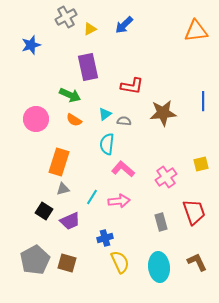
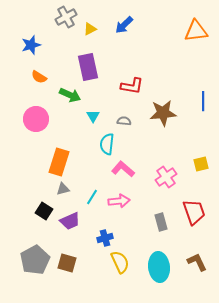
cyan triangle: moved 12 px left, 2 px down; rotated 24 degrees counterclockwise
orange semicircle: moved 35 px left, 43 px up
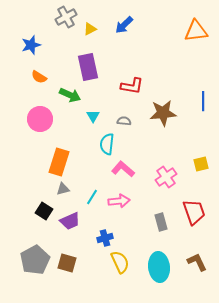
pink circle: moved 4 px right
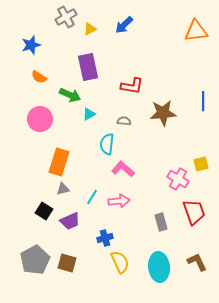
cyan triangle: moved 4 px left, 2 px up; rotated 32 degrees clockwise
pink cross: moved 12 px right, 2 px down; rotated 25 degrees counterclockwise
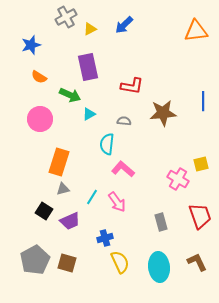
pink arrow: moved 2 px left, 1 px down; rotated 60 degrees clockwise
red trapezoid: moved 6 px right, 4 px down
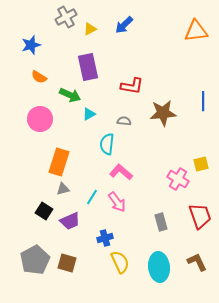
pink L-shape: moved 2 px left, 3 px down
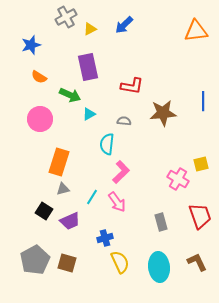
pink L-shape: rotated 95 degrees clockwise
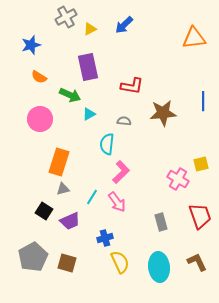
orange triangle: moved 2 px left, 7 px down
gray pentagon: moved 2 px left, 3 px up
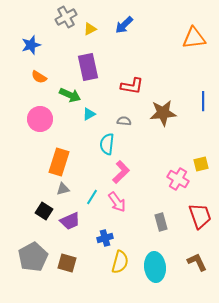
yellow semicircle: rotated 40 degrees clockwise
cyan ellipse: moved 4 px left
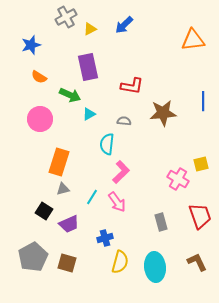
orange triangle: moved 1 px left, 2 px down
purple trapezoid: moved 1 px left, 3 px down
